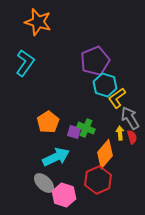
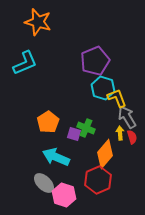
cyan L-shape: rotated 32 degrees clockwise
cyan hexagon: moved 2 px left, 3 px down
yellow L-shape: rotated 105 degrees clockwise
gray arrow: moved 3 px left, 1 px up
purple square: moved 2 px down
cyan arrow: rotated 132 degrees counterclockwise
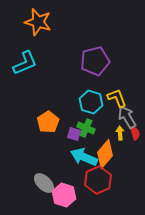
purple pentagon: rotated 8 degrees clockwise
cyan hexagon: moved 12 px left, 14 px down
red semicircle: moved 3 px right, 4 px up
cyan arrow: moved 28 px right
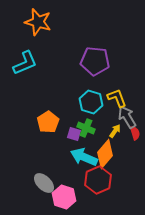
purple pentagon: rotated 20 degrees clockwise
yellow arrow: moved 5 px left, 2 px up; rotated 40 degrees clockwise
pink hexagon: moved 2 px down
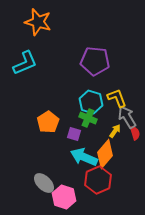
green cross: moved 2 px right, 10 px up
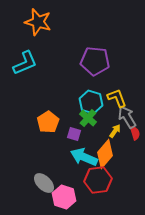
green cross: rotated 18 degrees clockwise
red hexagon: rotated 16 degrees clockwise
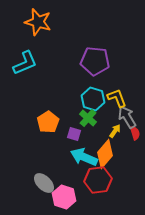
cyan hexagon: moved 2 px right, 3 px up
